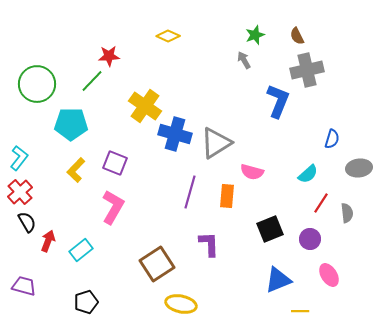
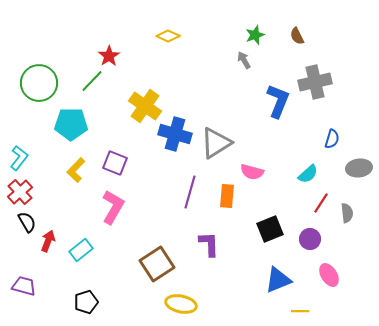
red star: rotated 30 degrees counterclockwise
gray cross: moved 8 px right, 12 px down
green circle: moved 2 px right, 1 px up
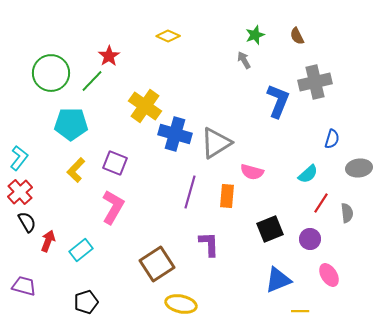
green circle: moved 12 px right, 10 px up
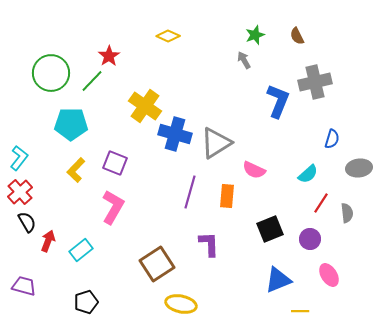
pink semicircle: moved 2 px right, 2 px up; rotated 10 degrees clockwise
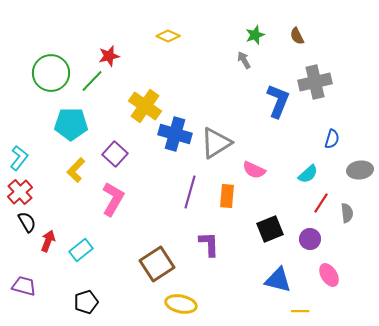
red star: rotated 20 degrees clockwise
purple square: moved 9 px up; rotated 20 degrees clockwise
gray ellipse: moved 1 px right, 2 px down
pink L-shape: moved 8 px up
blue triangle: rotated 36 degrees clockwise
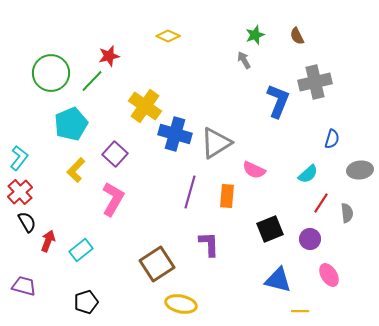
cyan pentagon: rotated 24 degrees counterclockwise
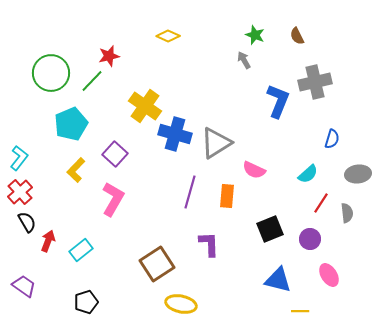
green star: rotated 30 degrees counterclockwise
gray ellipse: moved 2 px left, 4 px down
purple trapezoid: rotated 20 degrees clockwise
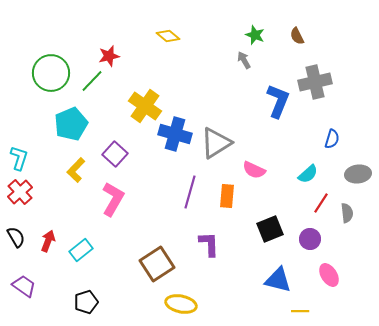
yellow diamond: rotated 15 degrees clockwise
cyan L-shape: rotated 20 degrees counterclockwise
black semicircle: moved 11 px left, 15 px down
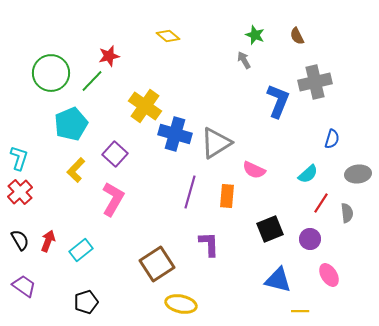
black semicircle: moved 4 px right, 3 px down
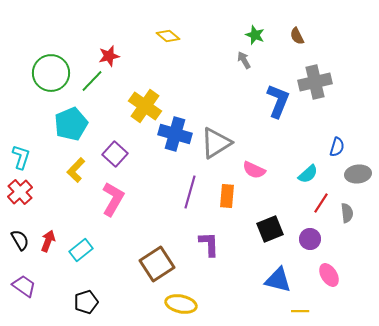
blue semicircle: moved 5 px right, 8 px down
cyan L-shape: moved 2 px right, 1 px up
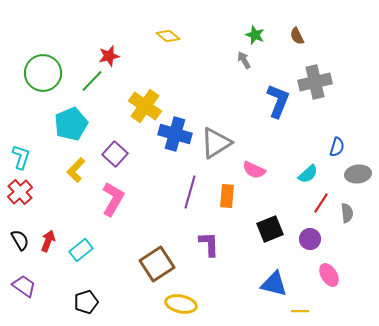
green circle: moved 8 px left
blue triangle: moved 4 px left, 4 px down
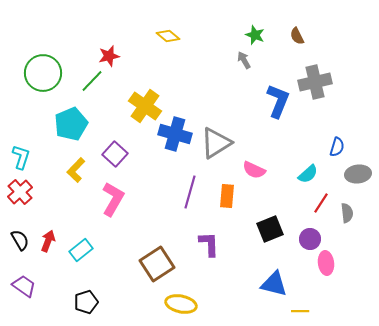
pink ellipse: moved 3 px left, 12 px up; rotated 25 degrees clockwise
